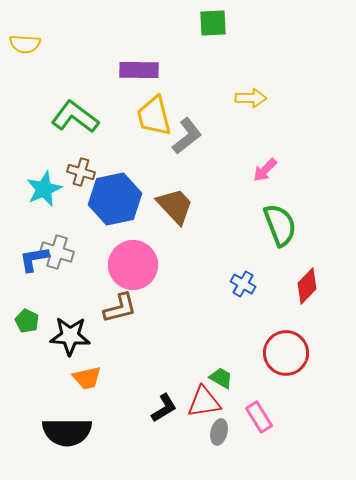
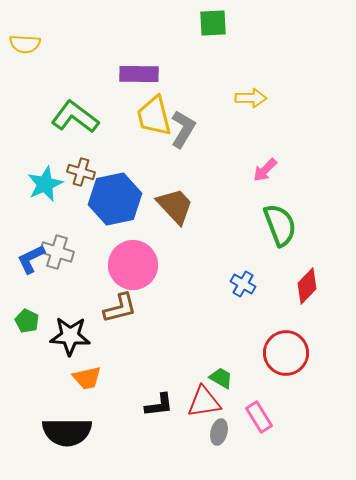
purple rectangle: moved 4 px down
gray L-shape: moved 4 px left, 7 px up; rotated 21 degrees counterclockwise
cyan star: moved 1 px right, 5 px up
blue L-shape: moved 3 px left; rotated 16 degrees counterclockwise
black L-shape: moved 5 px left, 3 px up; rotated 24 degrees clockwise
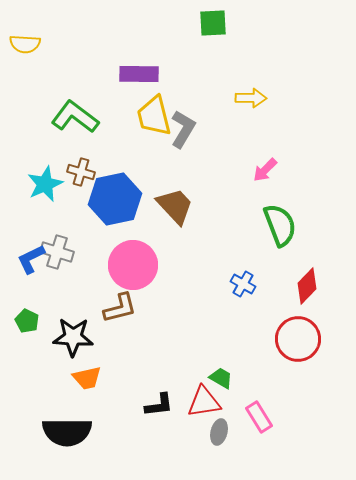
black star: moved 3 px right, 1 px down
red circle: moved 12 px right, 14 px up
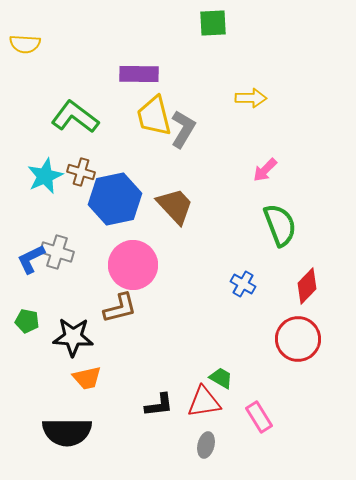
cyan star: moved 8 px up
green pentagon: rotated 15 degrees counterclockwise
gray ellipse: moved 13 px left, 13 px down
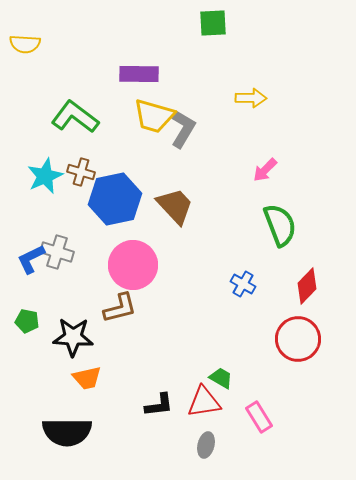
yellow trapezoid: rotated 60 degrees counterclockwise
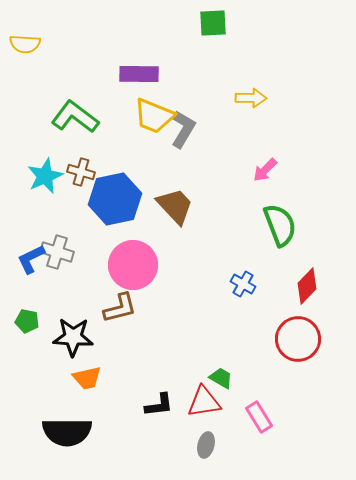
yellow trapezoid: rotated 6 degrees clockwise
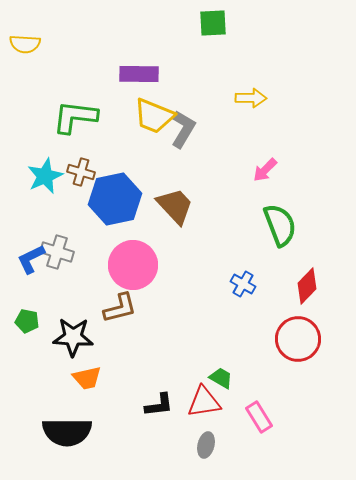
green L-shape: rotated 30 degrees counterclockwise
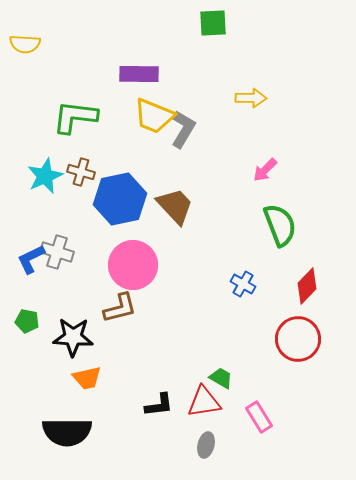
blue hexagon: moved 5 px right
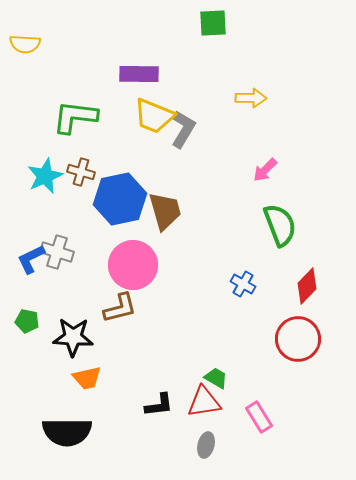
brown trapezoid: moved 10 px left, 5 px down; rotated 27 degrees clockwise
green trapezoid: moved 5 px left
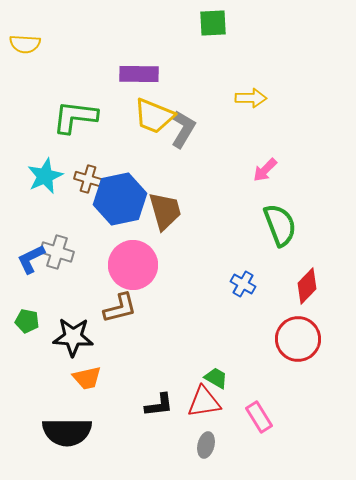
brown cross: moved 7 px right, 7 px down
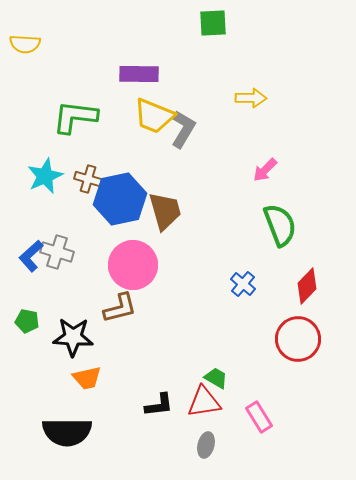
blue L-shape: moved 3 px up; rotated 16 degrees counterclockwise
blue cross: rotated 10 degrees clockwise
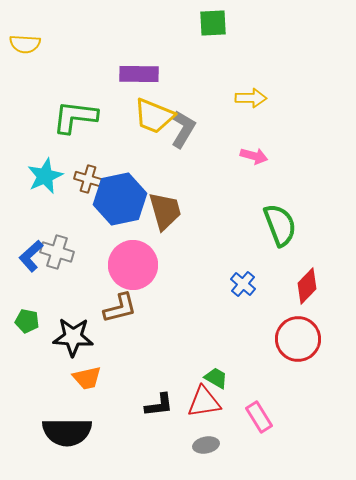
pink arrow: moved 11 px left, 14 px up; rotated 120 degrees counterclockwise
gray ellipse: rotated 65 degrees clockwise
